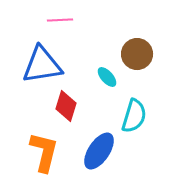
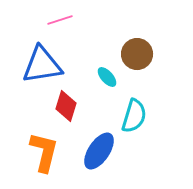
pink line: rotated 15 degrees counterclockwise
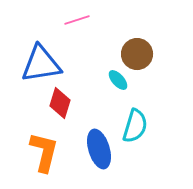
pink line: moved 17 px right
blue triangle: moved 1 px left, 1 px up
cyan ellipse: moved 11 px right, 3 px down
red diamond: moved 6 px left, 3 px up
cyan semicircle: moved 1 px right, 10 px down
blue ellipse: moved 2 px up; rotated 51 degrees counterclockwise
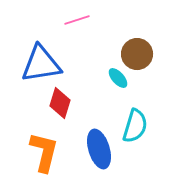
cyan ellipse: moved 2 px up
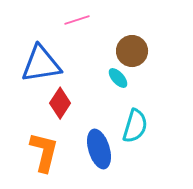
brown circle: moved 5 px left, 3 px up
red diamond: rotated 16 degrees clockwise
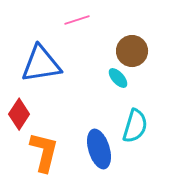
red diamond: moved 41 px left, 11 px down
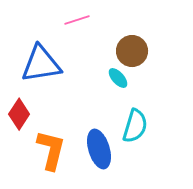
orange L-shape: moved 7 px right, 2 px up
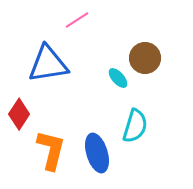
pink line: rotated 15 degrees counterclockwise
brown circle: moved 13 px right, 7 px down
blue triangle: moved 7 px right
blue ellipse: moved 2 px left, 4 px down
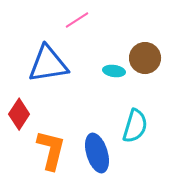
cyan ellipse: moved 4 px left, 7 px up; rotated 40 degrees counterclockwise
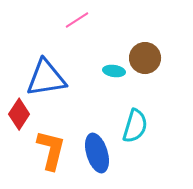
blue triangle: moved 2 px left, 14 px down
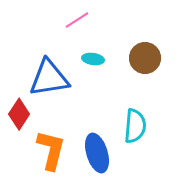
cyan ellipse: moved 21 px left, 12 px up
blue triangle: moved 3 px right
cyan semicircle: rotated 12 degrees counterclockwise
